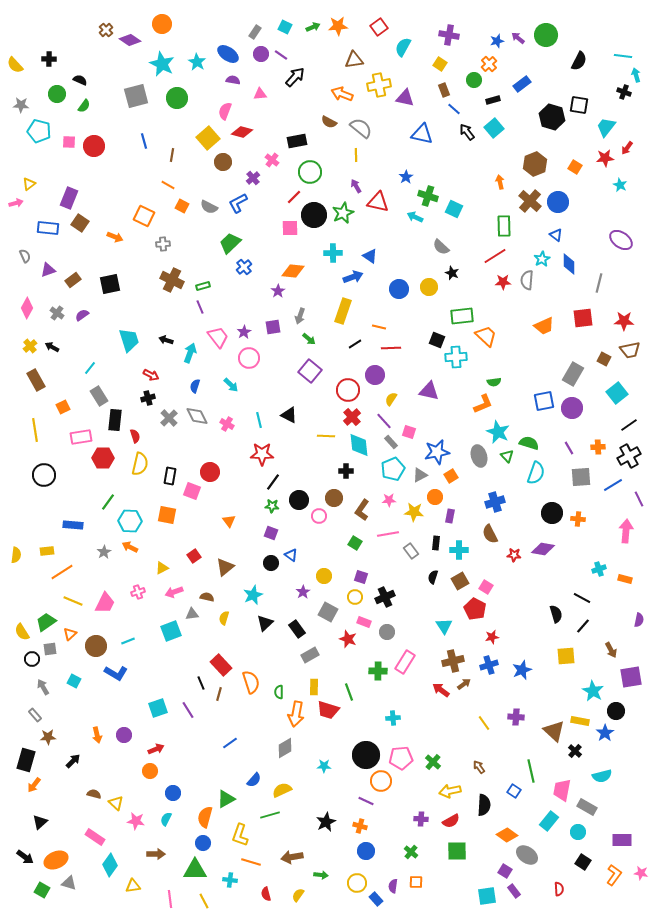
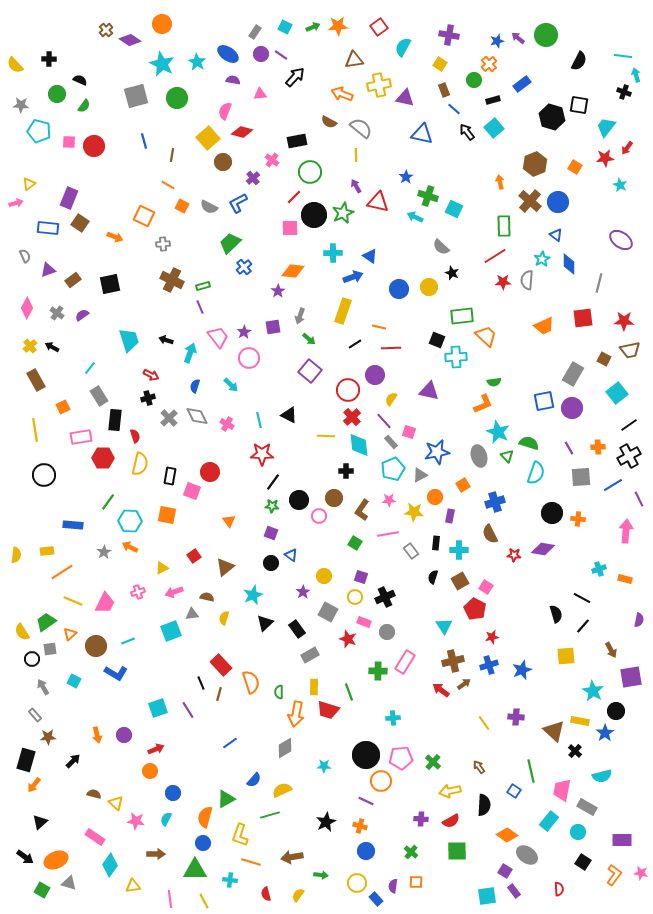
orange square at (451, 476): moved 12 px right, 9 px down
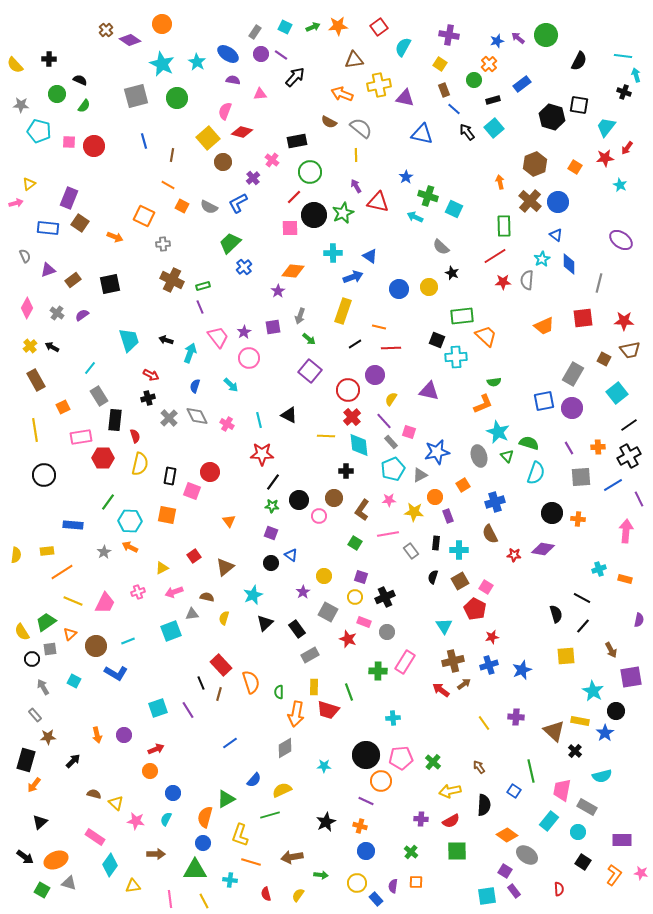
purple rectangle at (450, 516): moved 2 px left; rotated 32 degrees counterclockwise
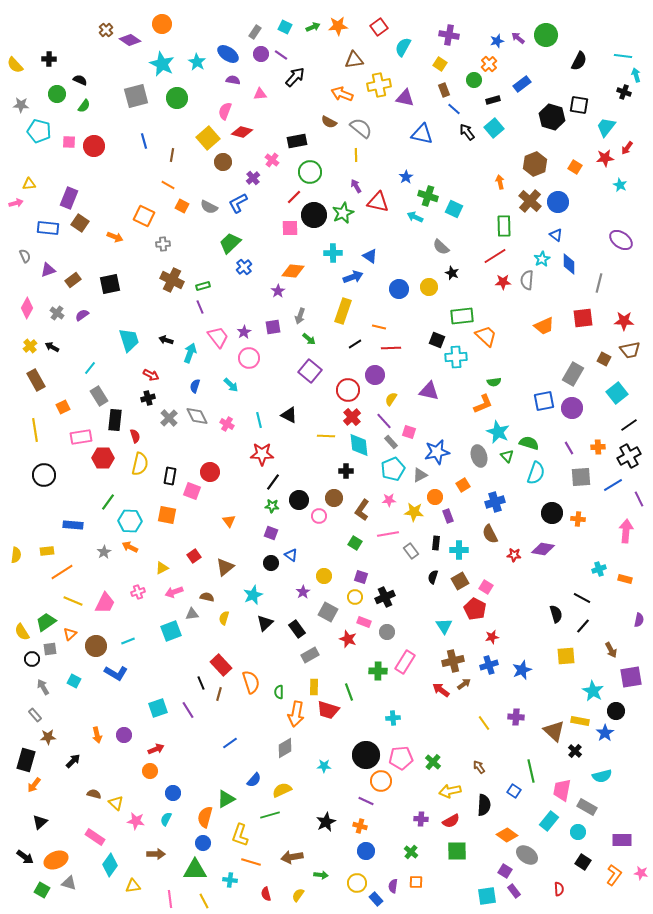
yellow triangle at (29, 184): rotated 32 degrees clockwise
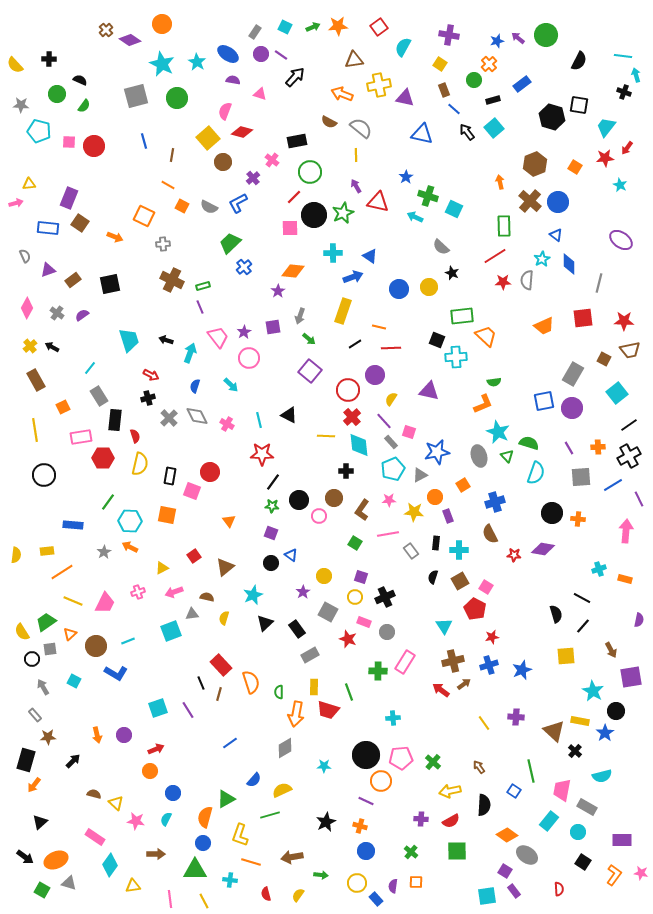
pink triangle at (260, 94): rotated 24 degrees clockwise
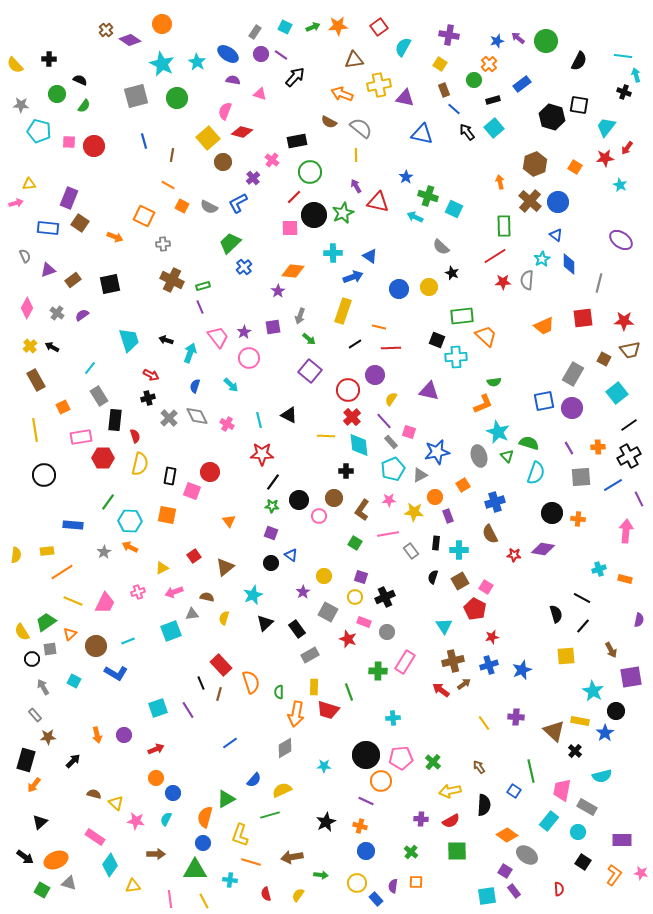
green circle at (546, 35): moved 6 px down
orange circle at (150, 771): moved 6 px right, 7 px down
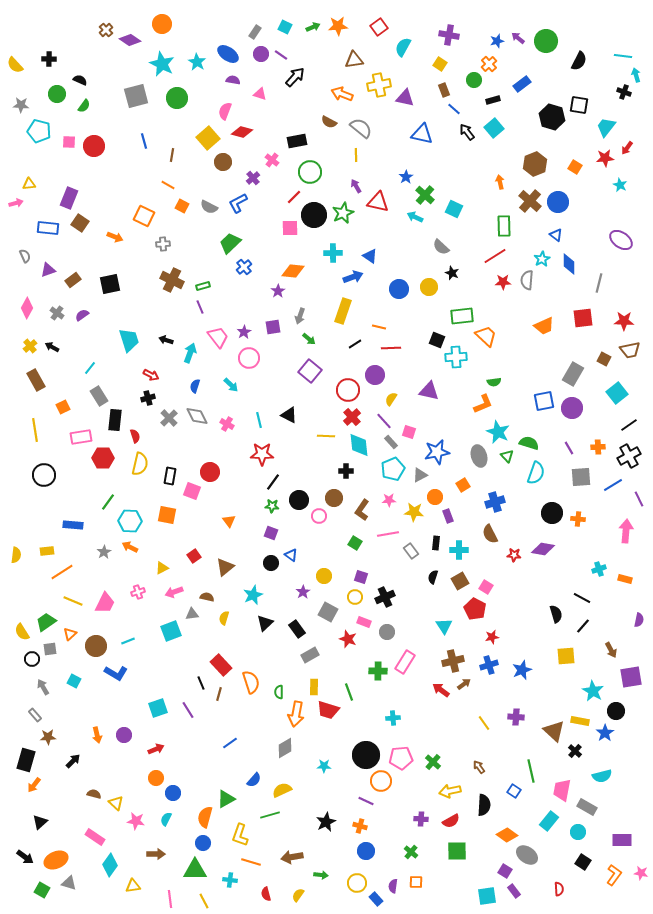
green cross at (428, 196): moved 3 px left, 1 px up; rotated 24 degrees clockwise
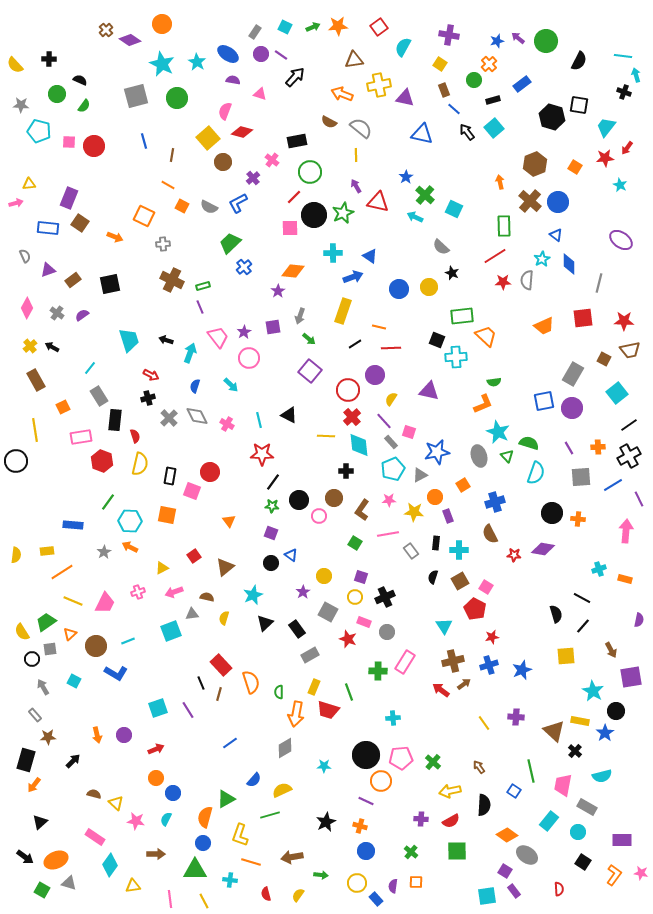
red hexagon at (103, 458): moved 1 px left, 3 px down; rotated 20 degrees clockwise
black circle at (44, 475): moved 28 px left, 14 px up
yellow rectangle at (314, 687): rotated 21 degrees clockwise
pink trapezoid at (562, 790): moved 1 px right, 5 px up
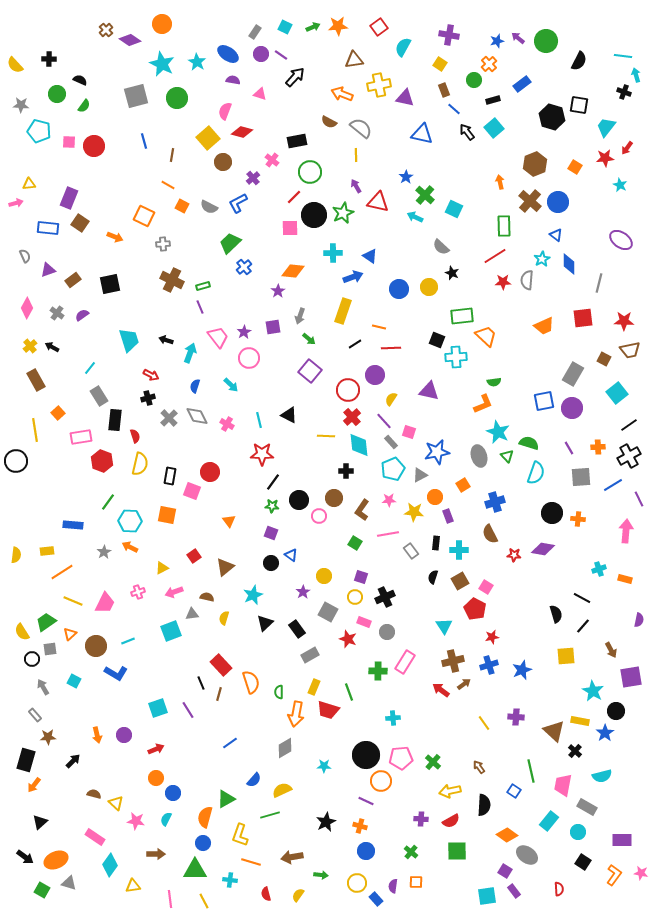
orange square at (63, 407): moved 5 px left, 6 px down; rotated 16 degrees counterclockwise
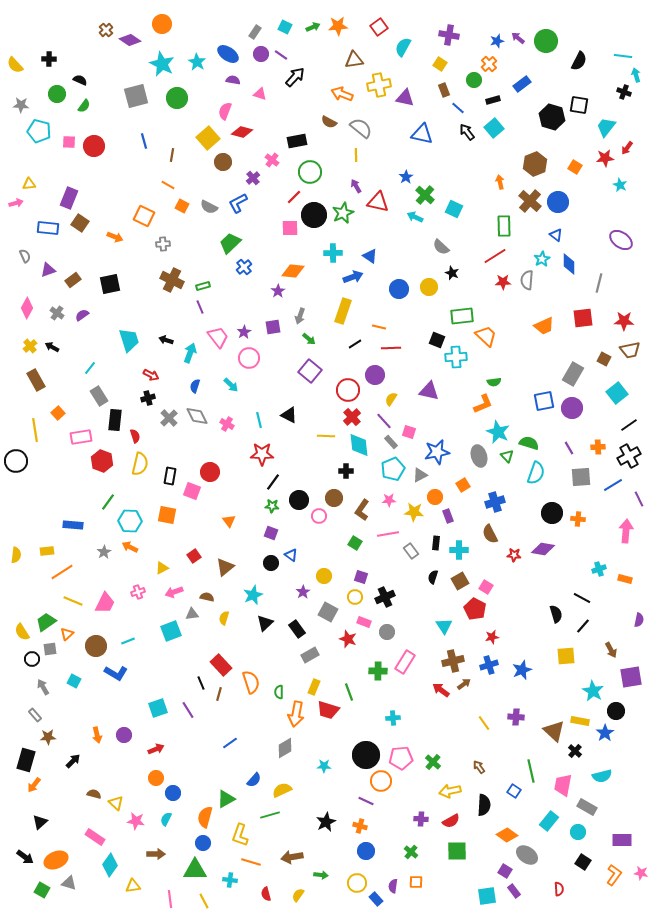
blue line at (454, 109): moved 4 px right, 1 px up
orange triangle at (70, 634): moved 3 px left
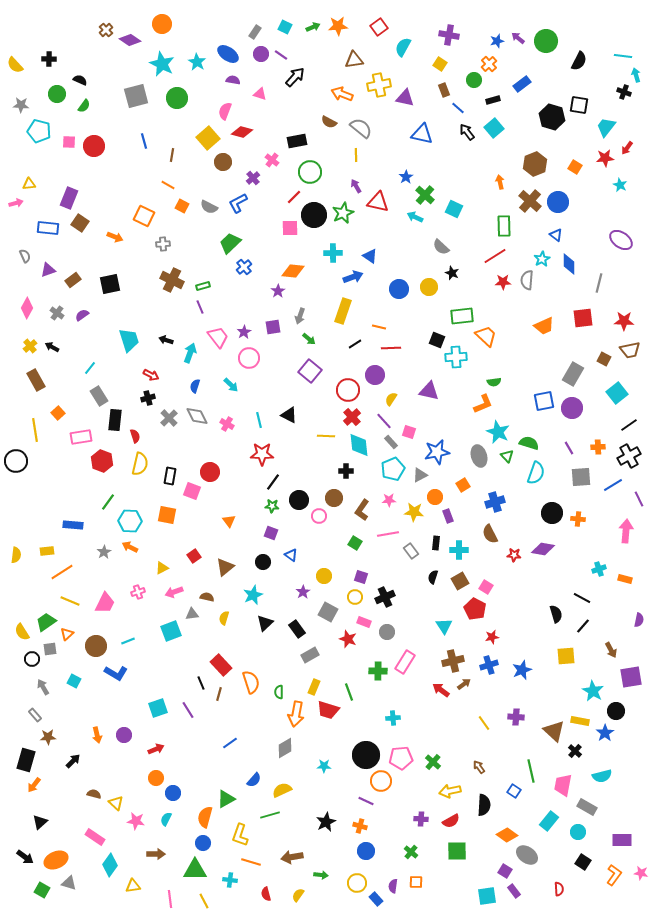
black circle at (271, 563): moved 8 px left, 1 px up
yellow line at (73, 601): moved 3 px left
